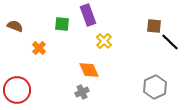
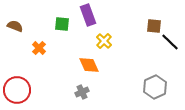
orange diamond: moved 5 px up
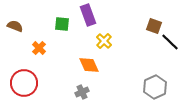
brown square: rotated 14 degrees clockwise
red circle: moved 7 px right, 7 px up
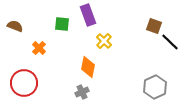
orange diamond: moved 1 px left, 2 px down; rotated 35 degrees clockwise
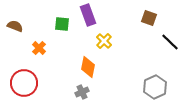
brown square: moved 5 px left, 8 px up
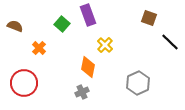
green square: rotated 35 degrees clockwise
yellow cross: moved 1 px right, 4 px down
gray hexagon: moved 17 px left, 4 px up
